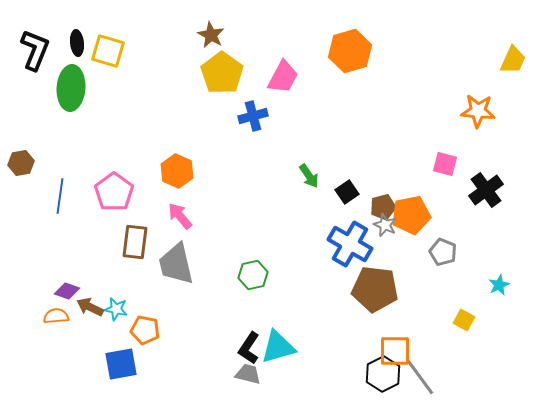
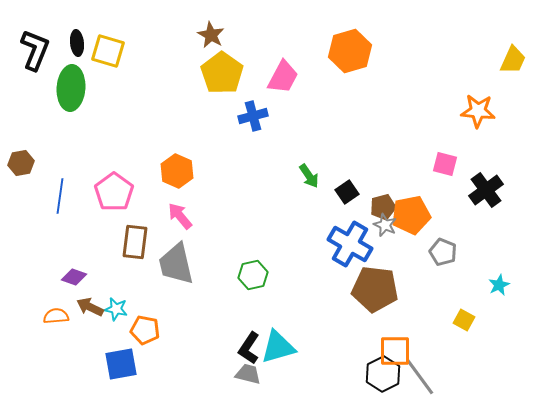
purple diamond at (67, 291): moved 7 px right, 14 px up
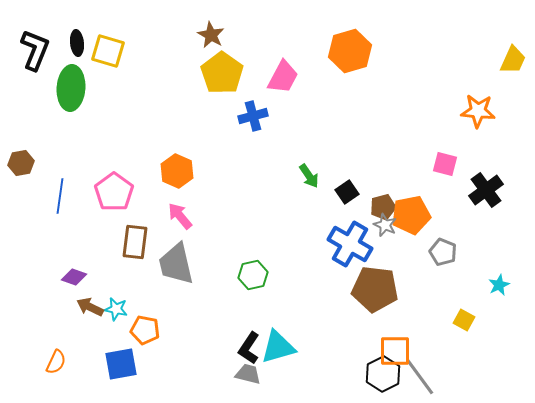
orange semicircle at (56, 316): moved 46 px down; rotated 120 degrees clockwise
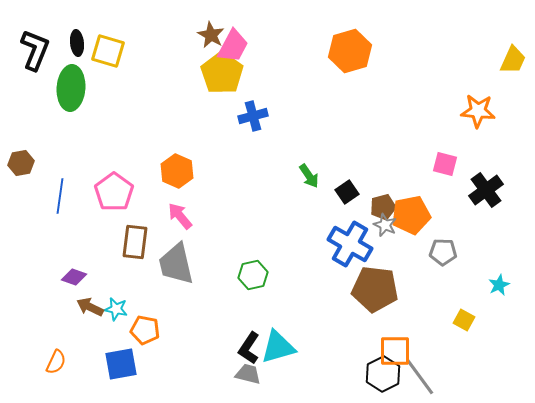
pink trapezoid at (283, 77): moved 50 px left, 31 px up
gray pentagon at (443, 252): rotated 20 degrees counterclockwise
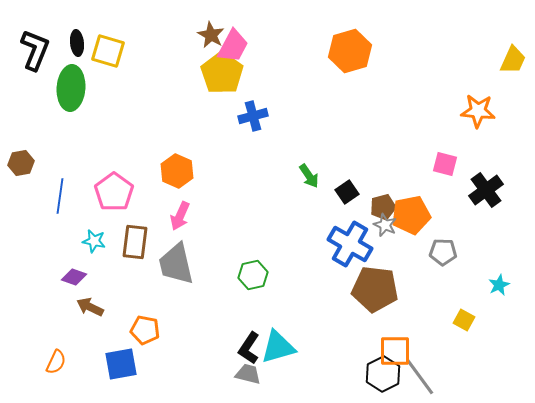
pink arrow at (180, 216): rotated 116 degrees counterclockwise
cyan star at (116, 309): moved 22 px left, 68 px up
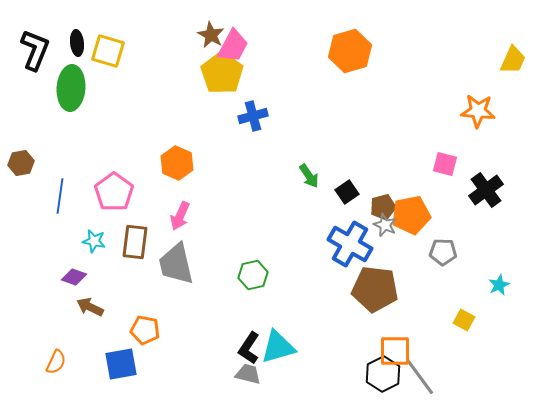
orange hexagon at (177, 171): moved 8 px up
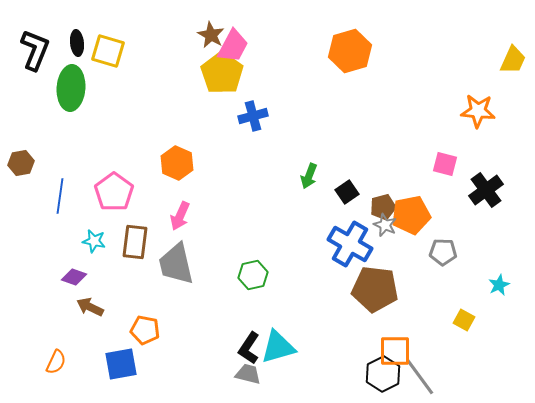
green arrow at (309, 176): rotated 55 degrees clockwise
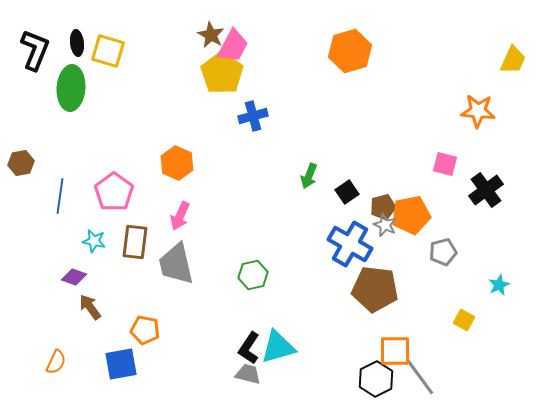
gray pentagon at (443, 252): rotated 16 degrees counterclockwise
brown arrow at (90, 307): rotated 28 degrees clockwise
black hexagon at (383, 374): moved 7 px left, 5 px down
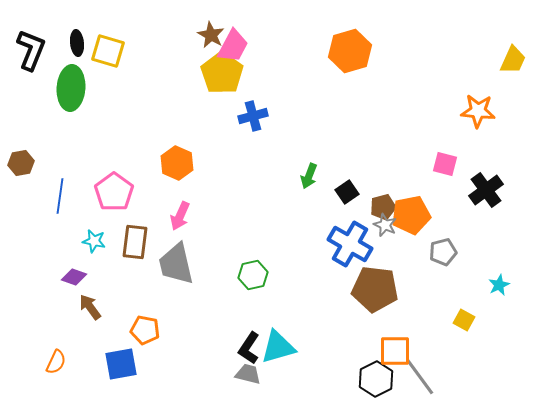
black L-shape at (35, 50): moved 4 px left
